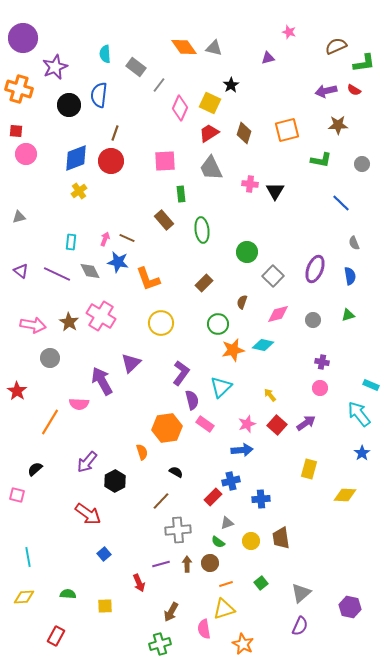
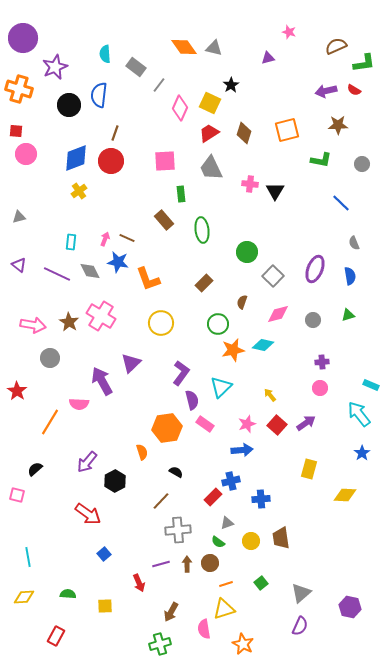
purple triangle at (21, 271): moved 2 px left, 6 px up
purple cross at (322, 362): rotated 16 degrees counterclockwise
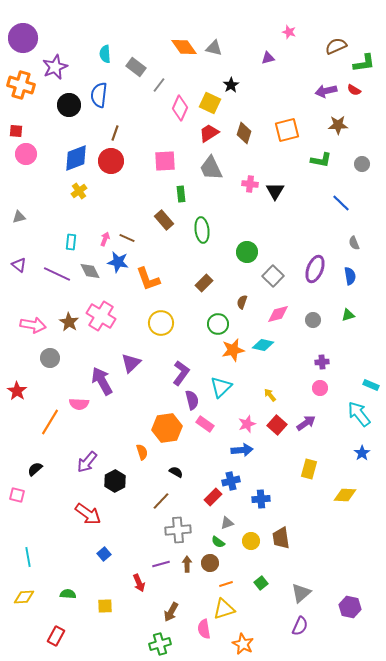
orange cross at (19, 89): moved 2 px right, 4 px up
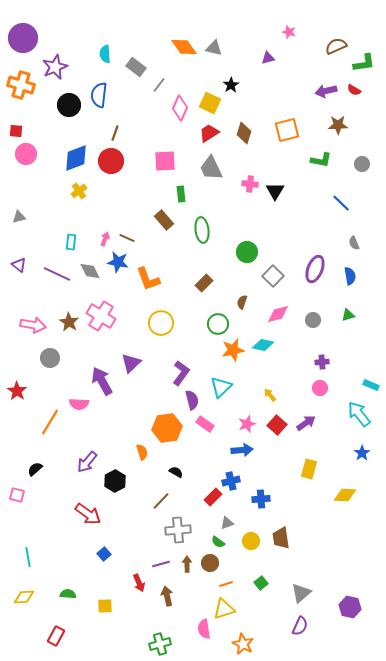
brown arrow at (171, 612): moved 4 px left, 16 px up; rotated 138 degrees clockwise
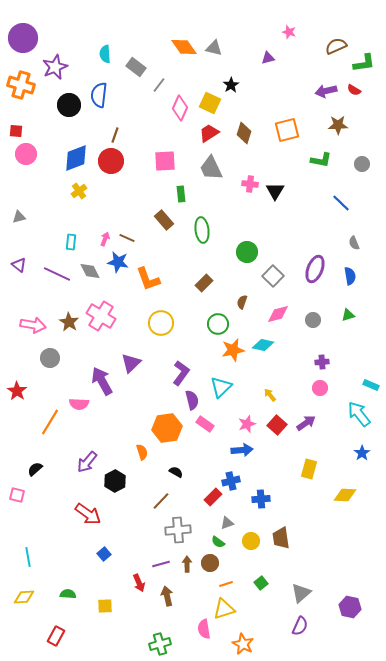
brown line at (115, 133): moved 2 px down
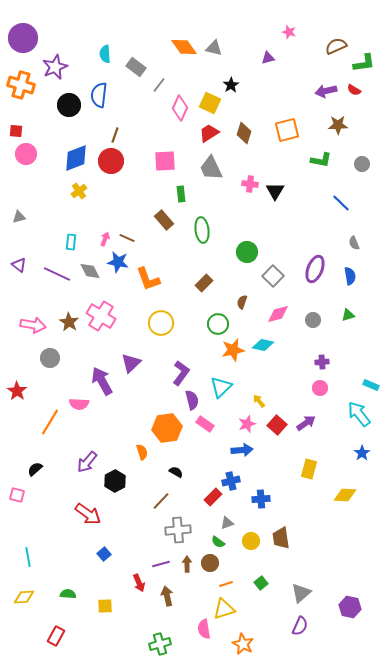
yellow arrow at (270, 395): moved 11 px left, 6 px down
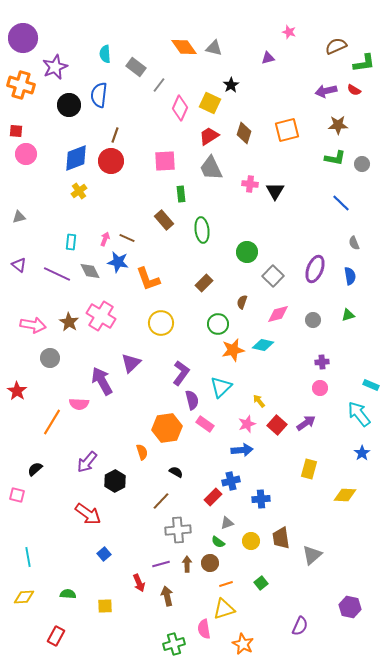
red trapezoid at (209, 133): moved 3 px down
green L-shape at (321, 160): moved 14 px right, 2 px up
orange line at (50, 422): moved 2 px right
gray triangle at (301, 593): moved 11 px right, 38 px up
green cross at (160, 644): moved 14 px right
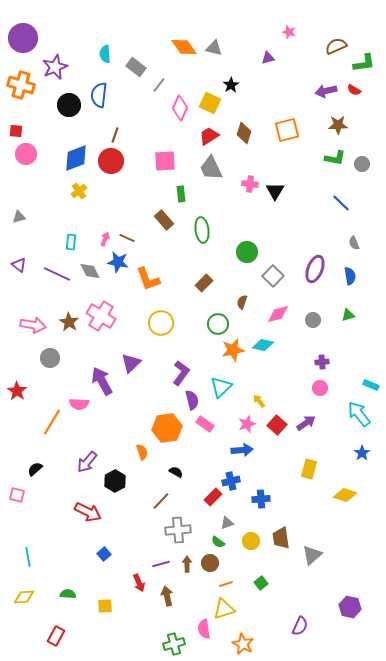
yellow diamond at (345, 495): rotated 15 degrees clockwise
red arrow at (88, 514): moved 2 px up; rotated 8 degrees counterclockwise
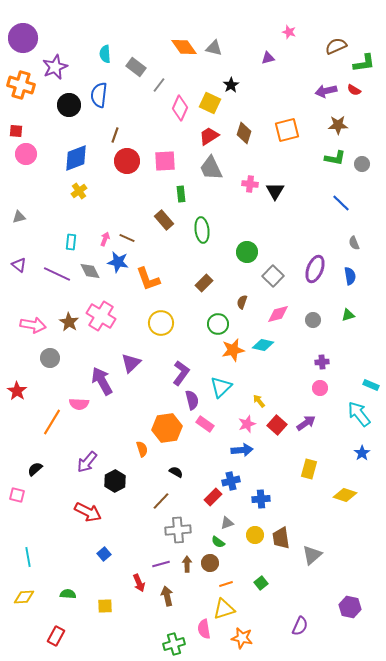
red circle at (111, 161): moved 16 px right
orange semicircle at (142, 452): moved 3 px up
yellow circle at (251, 541): moved 4 px right, 6 px up
orange star at (243, 644): moved 1 px left, 6 px up; rotated 15 degrees counterclockwise
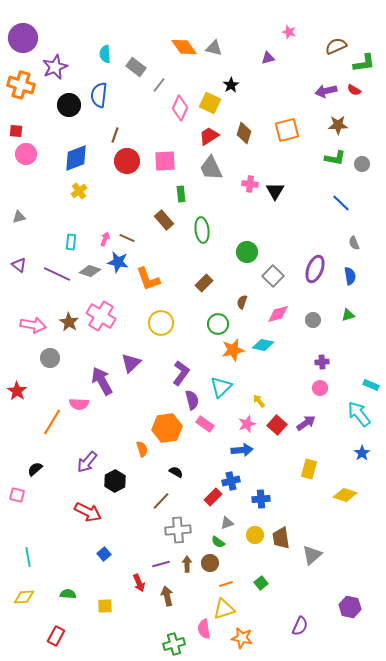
gray diamond at (90, 271): rotated 45 degrees counterclockwise
